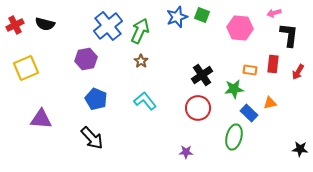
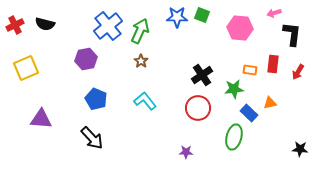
blue star: rotated 20 degrees clockwise
black L-shape: moved 3 px right, 1 px up
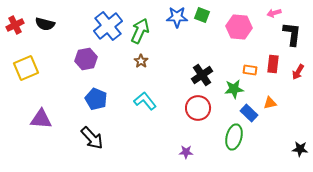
pink hexagon: moved 1 px left, 1 px up
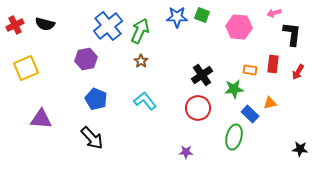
blue rectangle: moved 1 px right, 1 px down
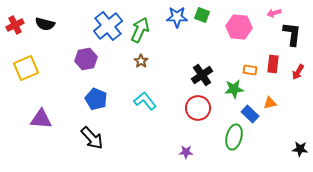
green arrow: moved 1 px up
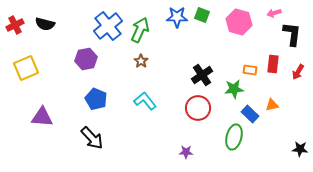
pink hexagon: moved 5 px up; rotated 10 degrees clockwise
orange triangle: moved 2 px right, 2 px down
purple triangle: moved 1 px right, 2 px up
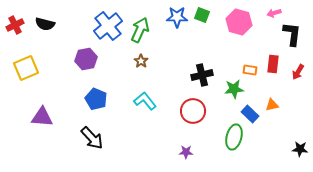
black cross: rotated 20 degrees clockwise
red circle: moved 5 px left, 3 px down
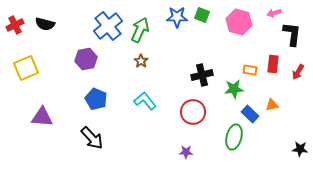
red circle: moved 1 px down
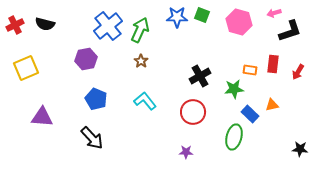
black L-shape: moved 2 px left, 3 px up; rotated 65 degrees clockwise
black cross: moved 2 px left, 1 px down; rotated 15 degrees counterclockwise
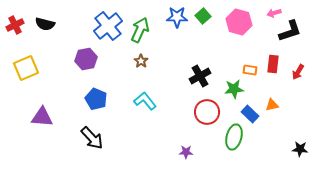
green square: moved 1 px right, 1 px down; rotated 28 degrees clockwise
red circle: moved 14 px right
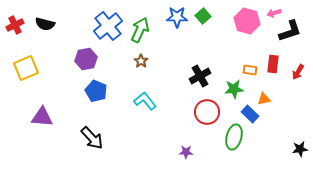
pink hexagon: moved 8 px right, 1 px up
blue pentagon: moved 8 px up
orange triangle: moved 8 px left, 6 px up
black star: rotated 14 degrees counterclockwise
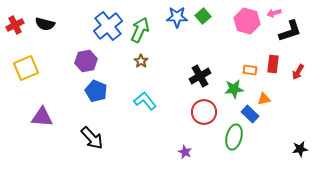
purple hexagon: moved 2 px down
red circle: moved 3 px left
purple star: moved 1 px left; rotated 24 degrees clockwise
